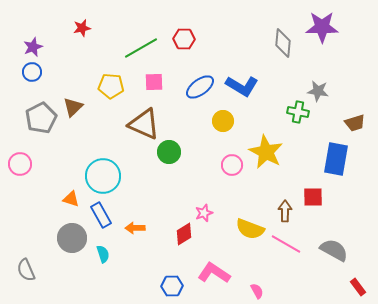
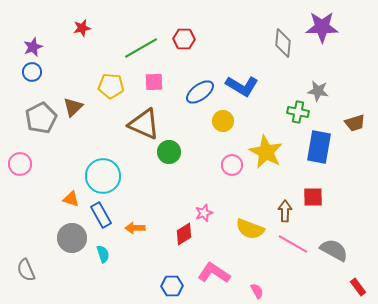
blue ellipse at (200, 87): moved 5 px down
blue rectangle at (336, 159): moved 17 px left, 12 px up
pink line at (286, 244): moved 7 px right
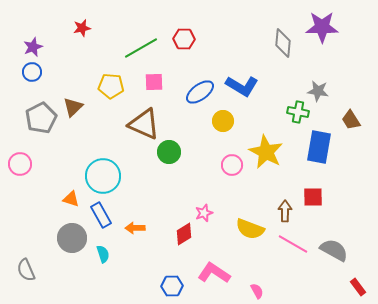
brown trapezoid at (355, 123): moved 4 px left, 3 px up; rotated 75 degrees clockwise
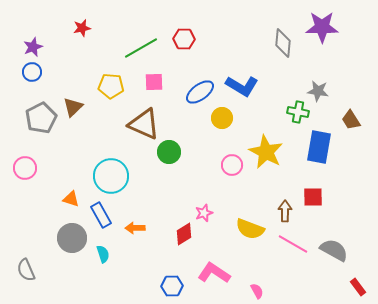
yellow circle at (223, 121): moved 1 px left, 3 px up
pink circle at (20, 164): moved 5 px right, 4 px down
cyan circle at (103, 176): moved 8 px right
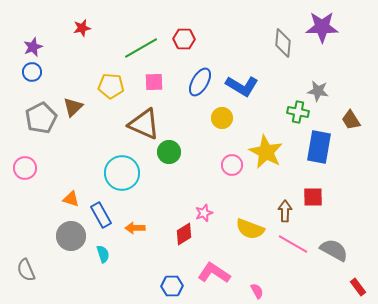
blue ellipse at (200, 92): moved 10 px up; rotated 24 degrees counterclockwise
cyan circle at (111, 176): moved 11 px right, 3 px up
gray circle at (72, 238): moved 1 px left, 2 px up
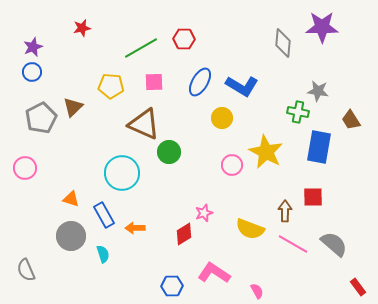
blue rectangle at (101, 215): moved 3 px right
gray semicircle at (334, 250): moved 6 px up; rotated 12 degrees clockwise
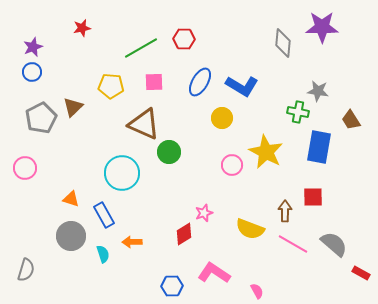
orange arrow at (135, 228): moved 3 px left, 14 px down
gray semicircle at (26, 270): rotated 140 degrees counterclockwise
red rectangle at (358, 287): moved 3 px right, 14 px up; rotated 24 degrees counterclockwise
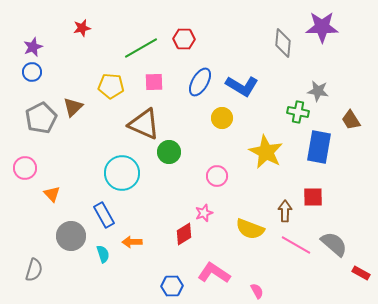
pink circle at (232, 165): moved 15 px left, 11 px down
orange triangle at (71, 199): moved 19 px left, 5 px up; rotated 30 degrees clockwise
pink line at (293, 244): moved 3 px right, 1 px down
gray semicircle at (26, 270): moved 8 px right
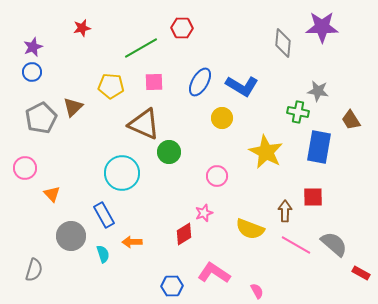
red hexagon at (184, 39): moved 2 px left, 11 px up
